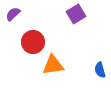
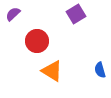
red circle: moved 4 px right, 1 px up
orange triangle: moved 1 px left, 6 px down; rotated 40 degrees clockwise
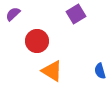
blue semicircle: moved 1 px down
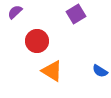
purple semicircle: moved 2 px right, 2 px up
blue semicircle: rotated 42 degrees counterclockwise
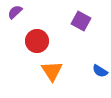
purple square: moved 5 px right, 7 px down; rotated 30 degrees counterclockwise
orange triangle: rotated 25 degrees clockwise
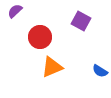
purple semicircle: moved 1 px up
red circle: moved 3 px right, 4 px up
orange triangle: moved 4 px up; rotated 40 degrees clockwise
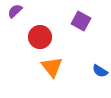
orange triangle: rotated 45 degrees counterclockwise
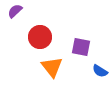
purple square: moved 26 px down; rotated 18 degrees counterclockwise
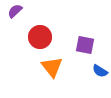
purple square: moved 4 px right, 2 px up
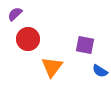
purple semicircle: moved 3 px down
red circle: moved 12 px left, 2 px down
orange triangle: rotated 15 degrees clockwise
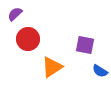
orange triangle: rotated 20 degrees clockwise
